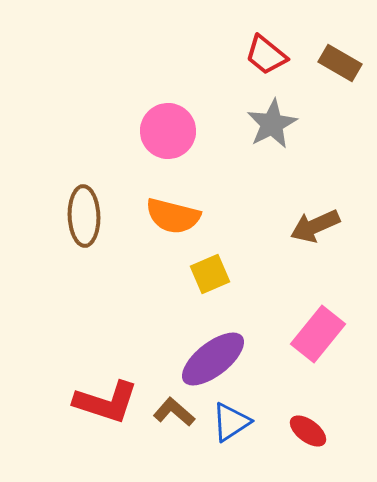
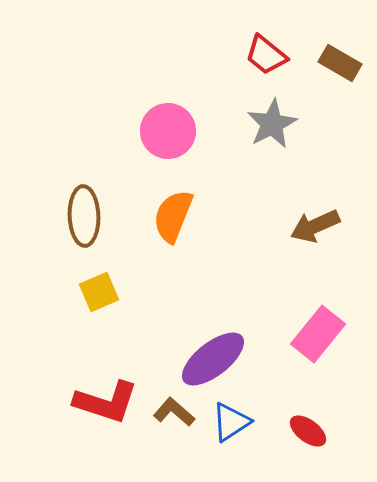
orange semicircle: rotated 98 degrees clockwise
yellow square: moved 111 px left, 18 px down
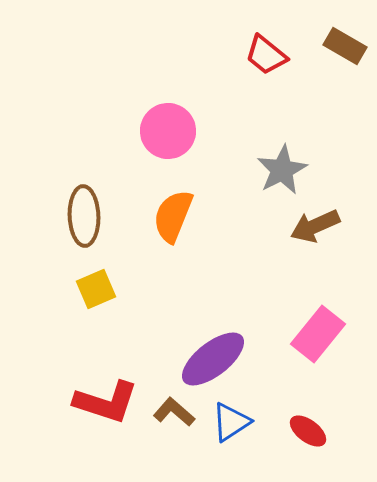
brown rectangle: moved 5 px right, 17 px up
gray star: moved 10 px right, 46 px down
yellow square: moved 3 px left, 3 px up
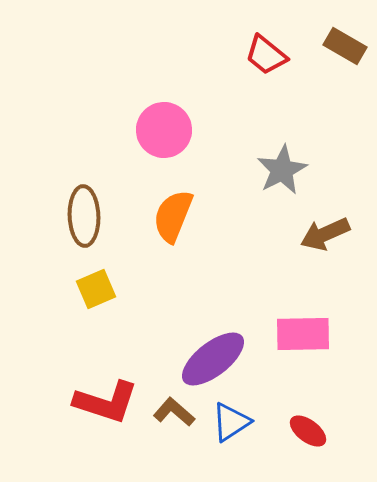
pink circle: moved 4 px left, 1 px up
brown arrow: moved 10 px right, 8 px down
pink rectangle: moved 15 px left; rotated 50 degrees clockwise
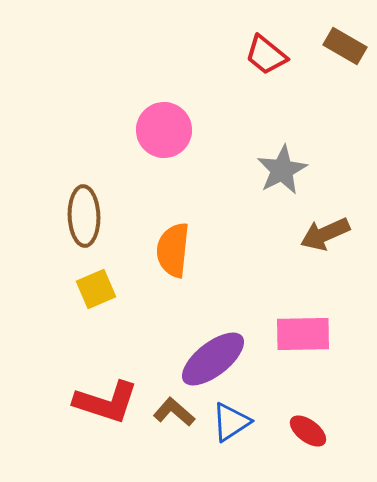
orange semicircle: moved 34 px down; rotated 16 degrees counterclockwise
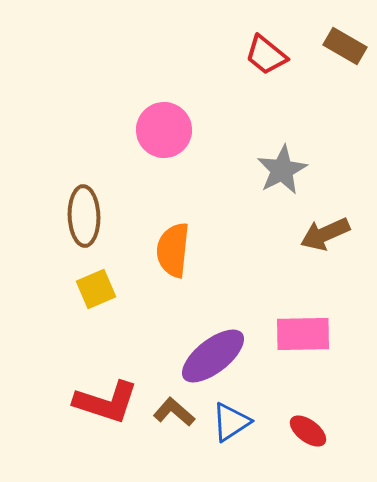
purple ellipse: moved 3 px up
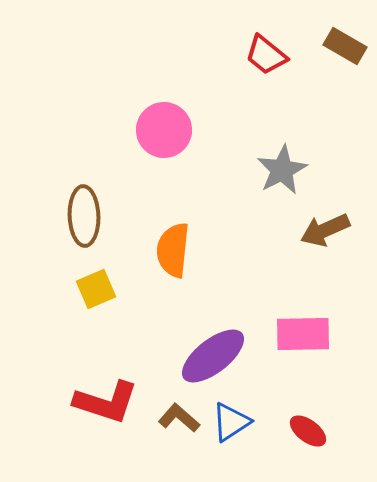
brown arrow: moved 4 px up
brown L-shape: moved 5 px right, 6 px down
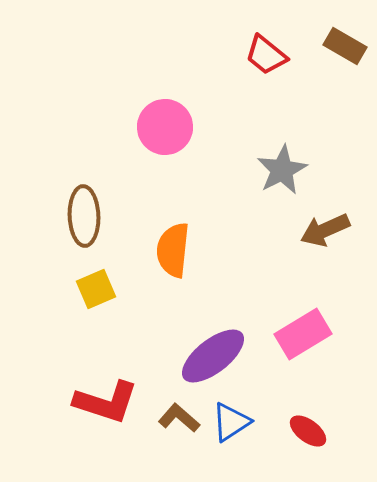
pink circle: moved 1 px right, 3 px up
pink rectangle: rotated 30 degrees counterclockwise
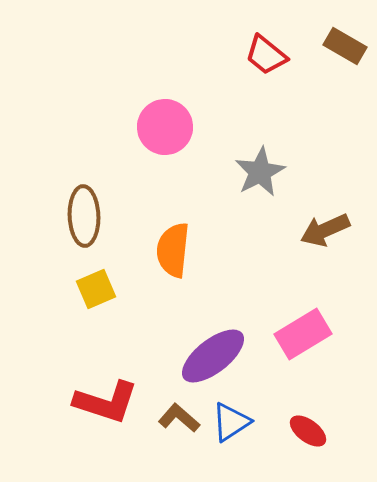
gray star: moved 22 px left, 2 px down
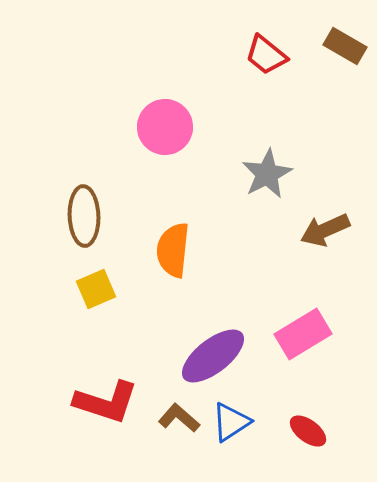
gray star: moved 7 px right, 2 px down
